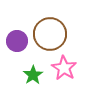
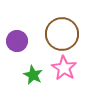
brown circle: moved 12 px right
green star: rotated 12 degrees counterclockwise
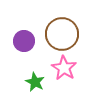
purple circle: moved 7 px right
green star: moved 2 px right, 7 px down
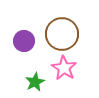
green star: rotated 18 degrees clockwise
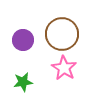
purple circle: moved 1 px left, 1 px up
green star: moved 12 px left; rotated 18 degrees clockwise
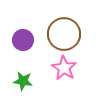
brown circle: moved 2 px right
green star: moved 1 px up; rotated 18 degrees clockwise
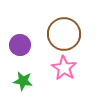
purple circle: moved 3 px left, 5 px down
